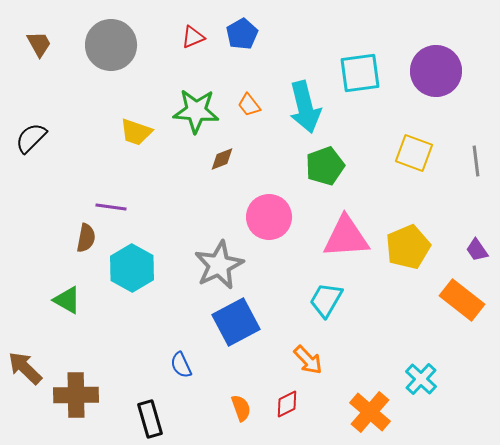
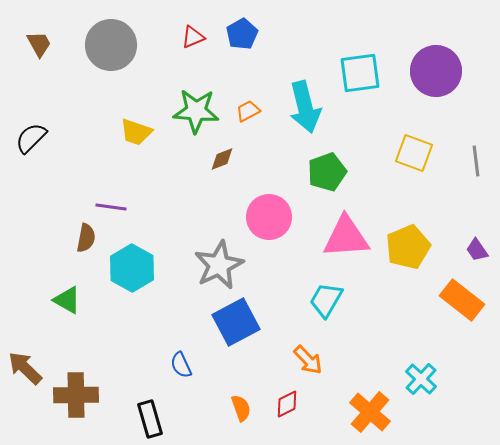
orange trapezoid: moved 1 px left, 6 px down; rotated 100 degrees clockwise
green pentagon: moved 2 px right, 6 px down
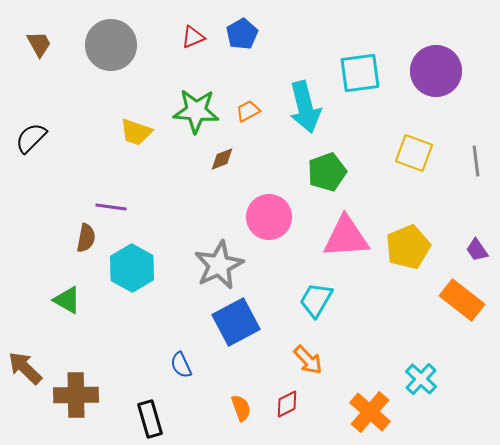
cyan trapezoid: moved 10 px left
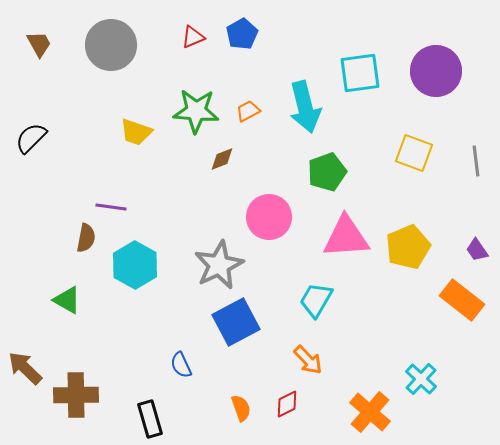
cyan hexagon: moved 3 px right, 3 px up
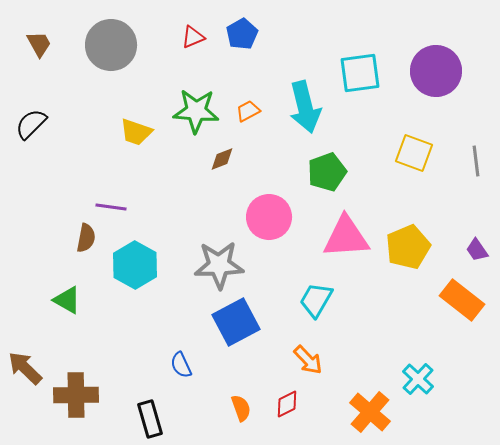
black semicircle: moved 14 px up
gray star: rotated 24 degrees clockwise
cyan cross: moved 3 px left
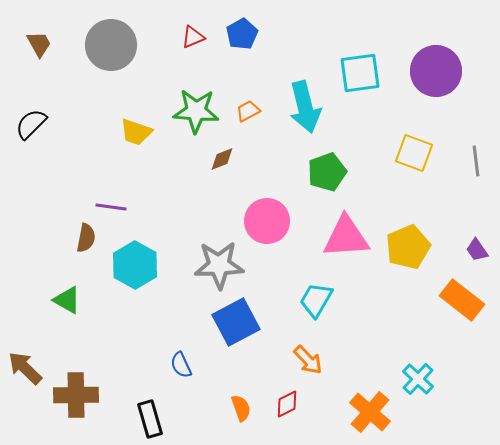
pink circle: moved 2 px left, 4 px down
